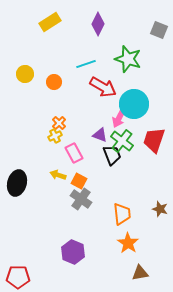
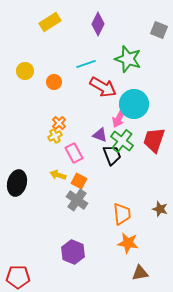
yellow circle: moved 3 px up
gray cross: moved 4 px left, 1 px down
orange star: rotated 25 degrees counterclockwise
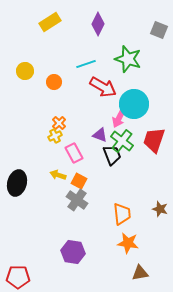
purple hexagon: rotated 15 degrees counterclockwise
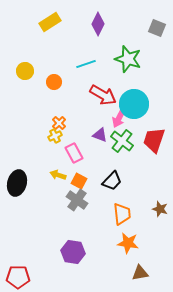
gray square: moved 2 px left, 2 px up
red arrow: moved 8 px down
black trapezoid: moved 26 px down; rotated 65 degrees clockwise
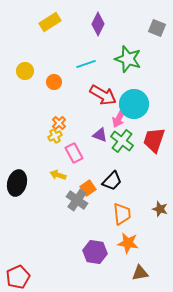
orange square: moved 9 px right, 7 px down; rotated 28 degrees clockwise
purple hexagon: moved 22 px right
red pentagon: rotated 25 degrees counterclockwise
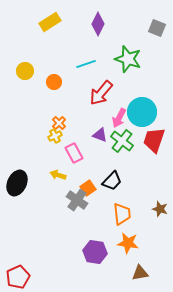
red arrow: moved 2 px left, 2 px up; rotated 100 degrees clockwise
cyan circle: moved 8 px right, 8 px down
black ellipse: rotated 10 degrees clockwise
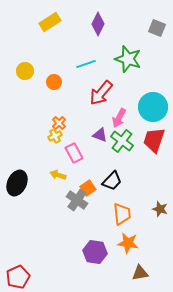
cyan circle: moved 11 px right, 5 px up
